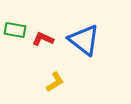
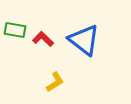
red L-shape: rotated 20 degrees clockwise
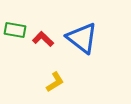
blue triangle: moved 2 px left, 2 px up
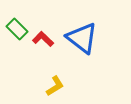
green rectangle: moved 2 px right, 1 px up; rotated 35 degrees clockwise
yellow L-shape: moved 4 px down
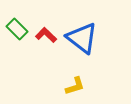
red L-shape: moved 3 px right, 4 px up
yellow L-shape: moved 20 px right; rotated 15 degrees clockwise
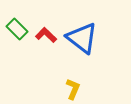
yellow L-shape: moved 2 px left, 3 px down; rotated 50 degrees counterclockwise
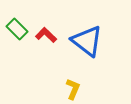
blue triangle: moved 5 px right, 3 px down
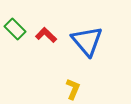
green rectangle: moved 2 px left
blue triangle: rotated 12 degrees clockwise
